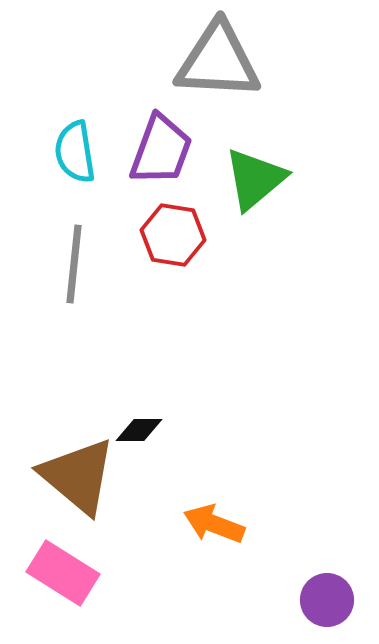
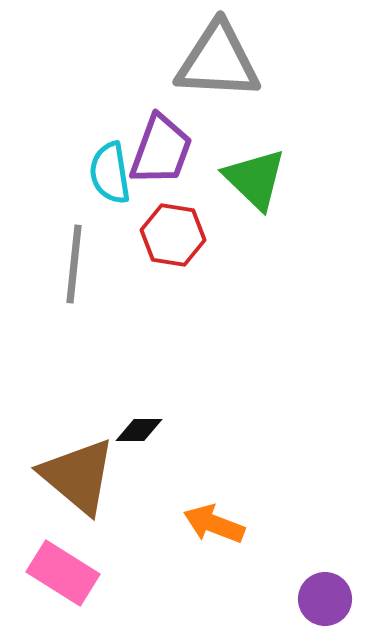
cyan semicircle: moved 35 px right, 21 px down
green triangle: rotated 36 degrees counterclockwise
purple circle: moved 2 px left, 1 px up
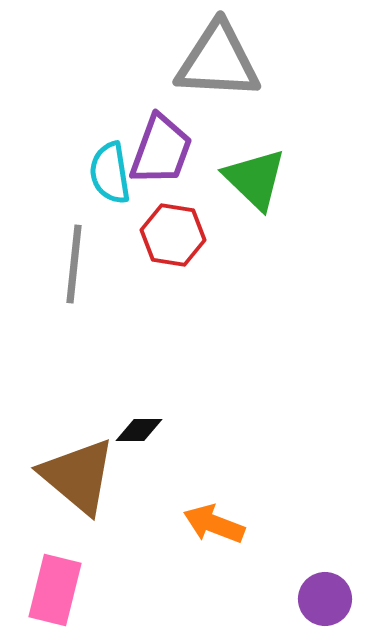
pink rectangle: moved 8 px left, 17 px down; rotated 72 degrees clockwise
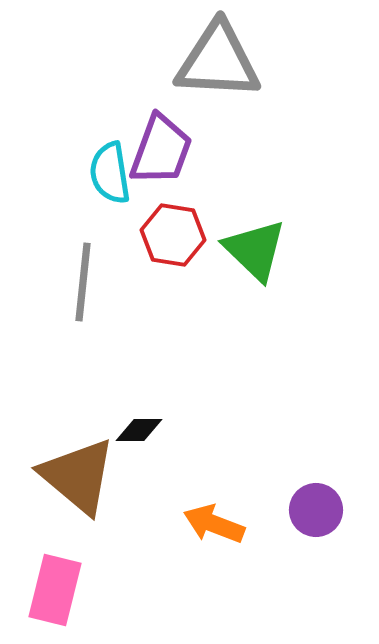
green triangle: moved 71 px down
gray line: moved 9 px right, 18 px down
purple circle: moved 9 px left, 89 px up
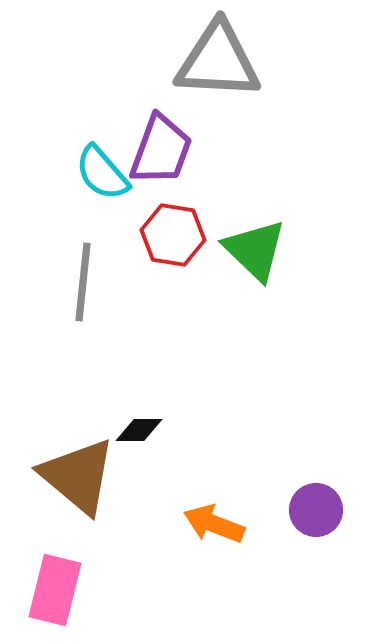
cyan semicircle: moved 8 px left; rotated 32 degrees counterclockwise
